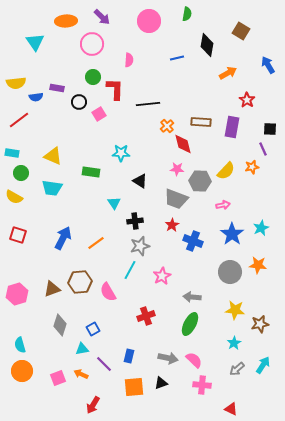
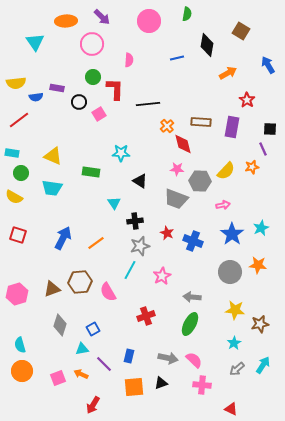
red star at (172, 225): moved 5 px left, 8 px down; rotated 16 degrees counterclockwise
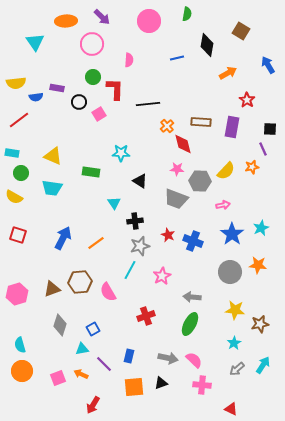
red star at (167, 233): moved 1 px right, 2 px down
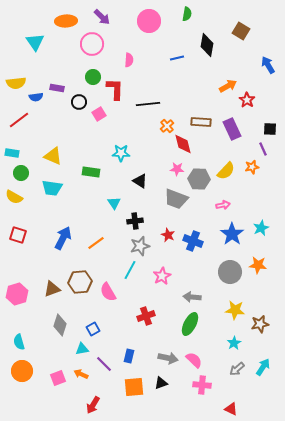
orange arrow at (228, 73): moved 13 px down
purple rectangle at (232, 127): moved 2 px down; rotated 35 degrees counterclockwise
gray hexagon at (200, 181): moved 1 px left, 2 px up
cyan semicircle at (20, 345): moved 1 px left, 3 px up
cyan arrow at (263, 365): moved 2 px down
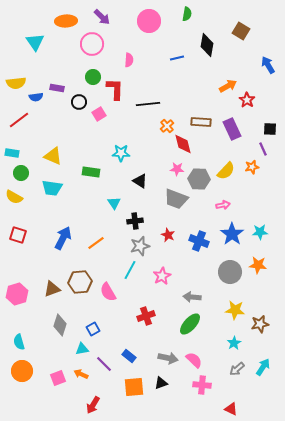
cyan star at (261, 228): moved 1 px left, 4 px down; rotated 21 degrees clockwise
blue cross at (193, 241): moved 6 px right
green ellipse at (190, 324): rotated 15 degrees clockwise
blue rectangle at (129, 356): rotated 64 degrees counterclockwise
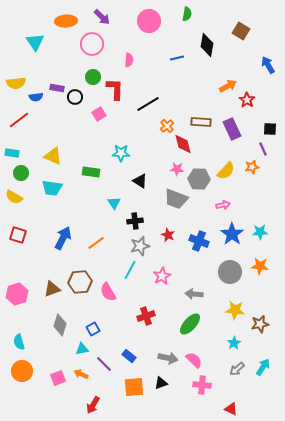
black circle at (79, 102): moved 4 px left, 5 px up
black line at (148, 104): rotated 25 degrees counterclockwise
orange star at (258, 265): moved 2 px right, 1 px down
gray arrow at (192, 297): moved 2 px right, 3 px up
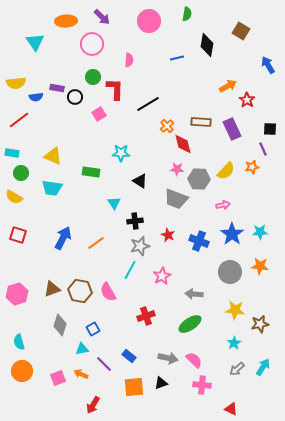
brown hexagon at (80, 282): moved 9 px down; rotated 15 degrees clockwise
green ellipse at (190, 324): rotated 15 degrees clockwise
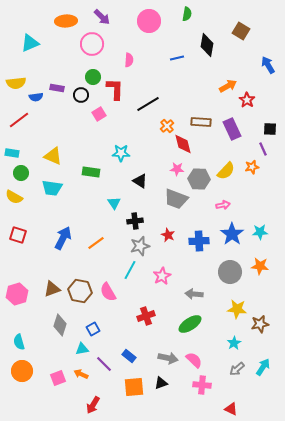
cyan triangle at (35, 42): moved 5 px left, 1 px down; rotated 42 degrees clockwise
black circle at (75, 97): moved 6 px right, 2 px up
blue cross at (199, 241): rotated 24 degrees counterclockwise
yellow star at (235, 310): moved 2 px right, 1 px up
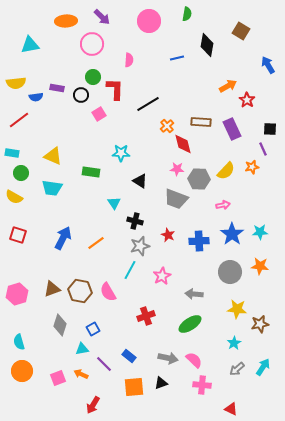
cyan triangle at (30, 43): moved 2 px down; rotated 12 degrees clockwise
black cross at (135, 221): rotated 21 degrees clockwise
